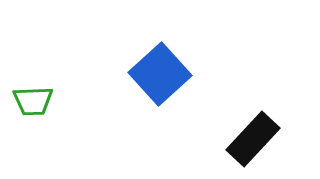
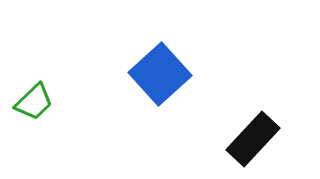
green trapezoid: moved 1 px right, 1 px down; rotated 42 degrees counterclockwise
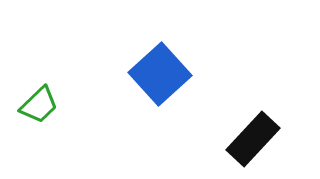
green trapezoid: moved 5 px right, 3 px down
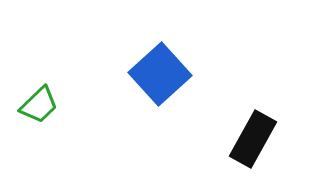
black rectangle: rotated 14 degrees counterclockwise
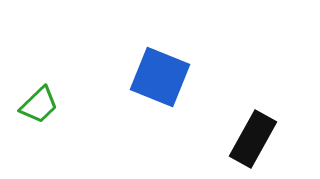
blue square: moved 3 px down; rotated 26 degrees counterclockwise
